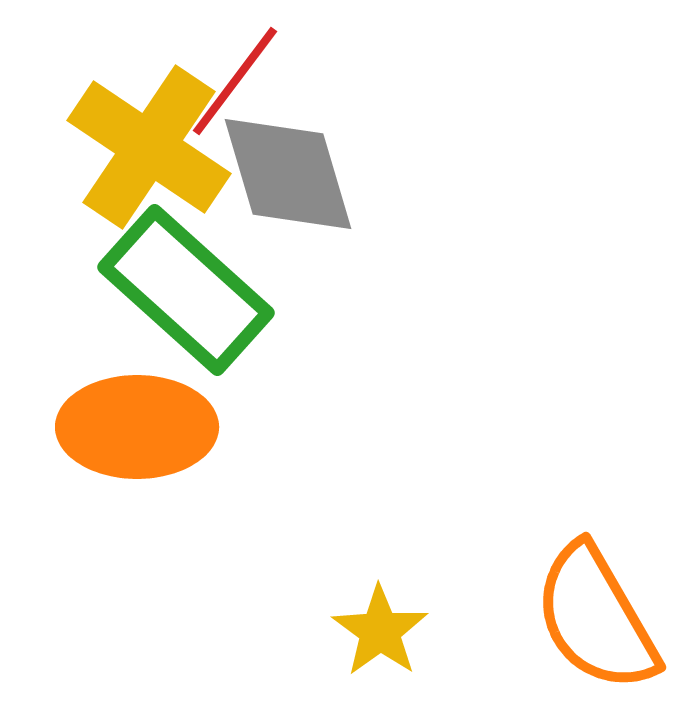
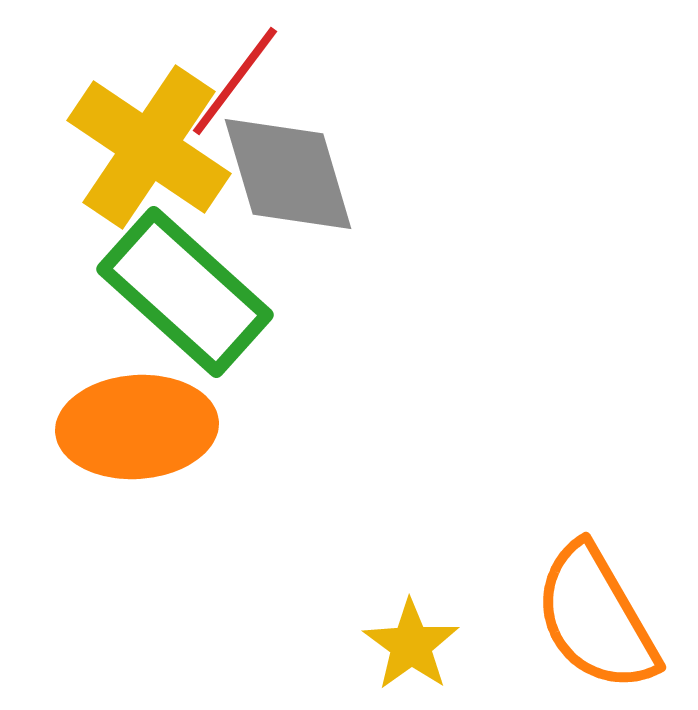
green rectangle: moved 1 px left, 2 px down
orange ellipse: rotated 4 degrees counterclockwise
yellow star: moved 31 px right, 14 px down
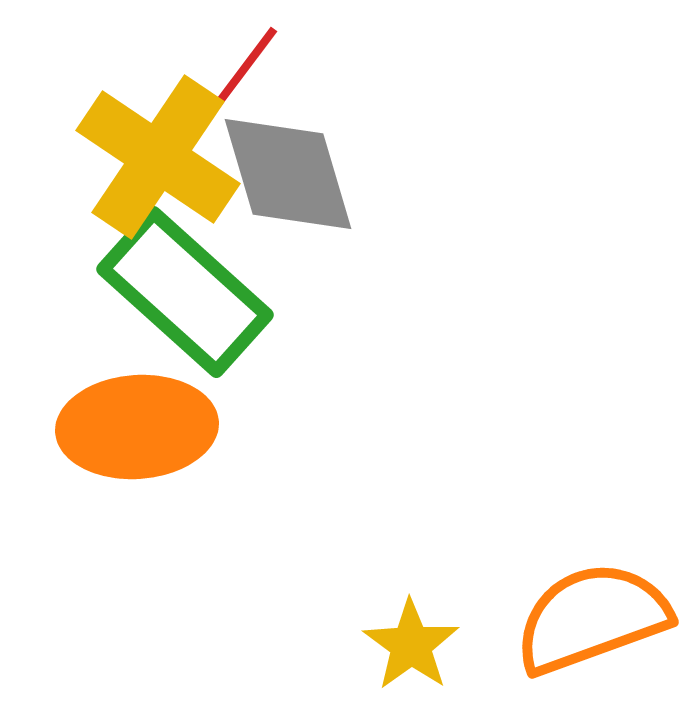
yellow cross: moved 9 px right, 10 px down
orange semicircle: moved 4 px left; rotated 100 degrees clockwise
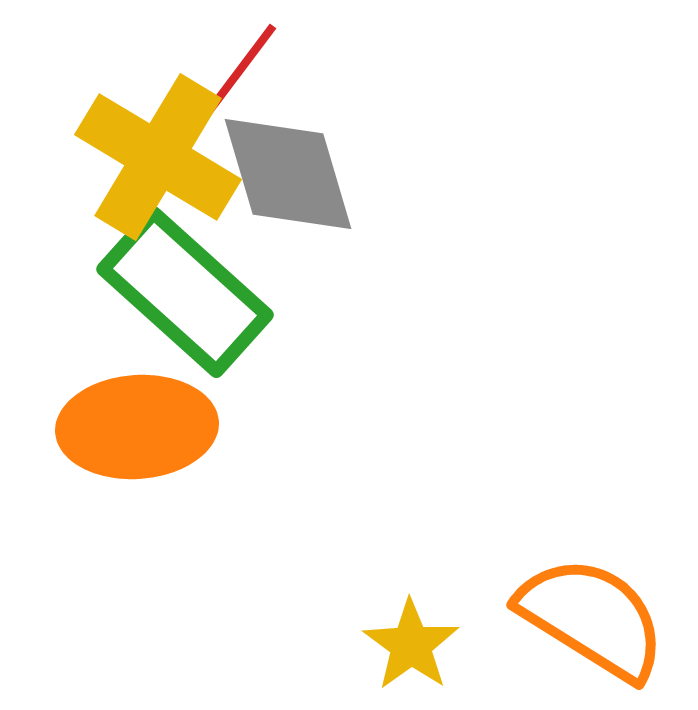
red line: moved 1 px left, 3 px up
yellow cross: rotated 3 degrees counterclockwise
orange semicircle: rotated 52 degrees clockwise
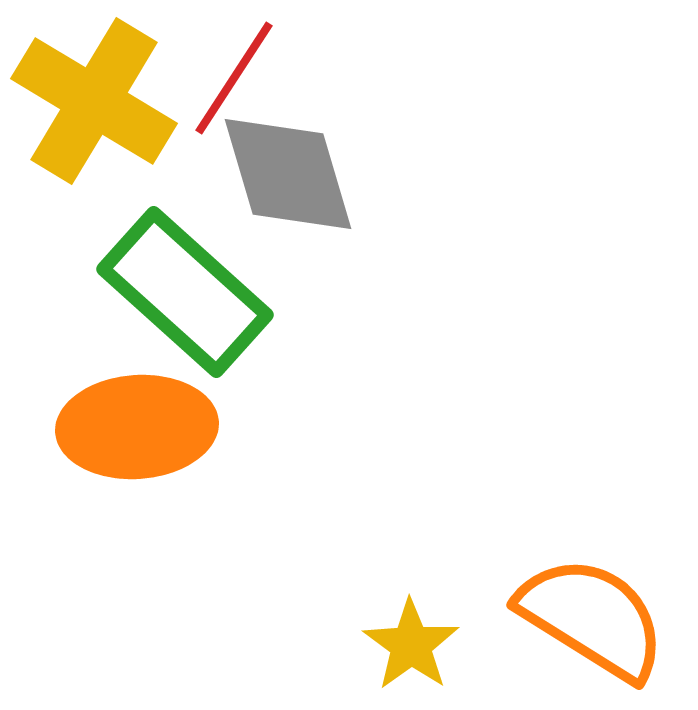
red line: rotated 4 degrees counterclockwise
yellow cross: moved 64 px left, 56 px up
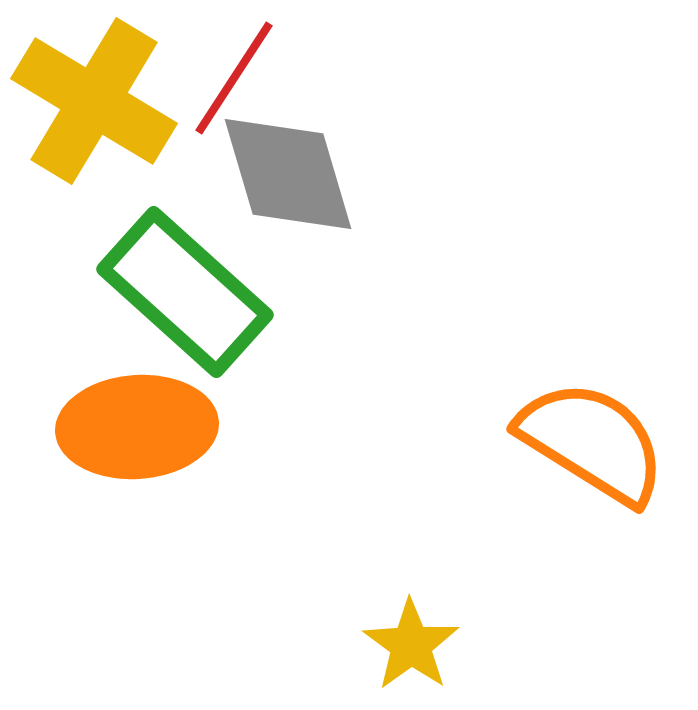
orange semicircle: moved 176 px up
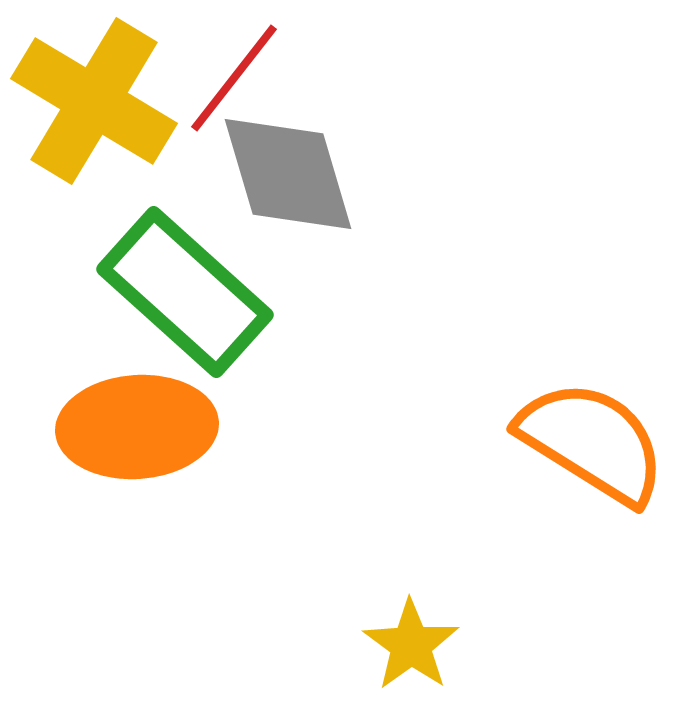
red line: rotated 5 degrees clockwise
